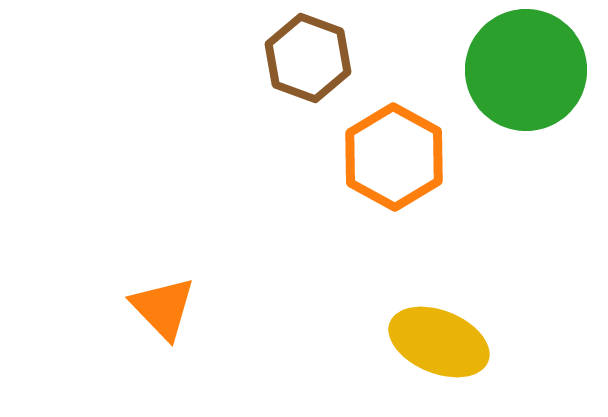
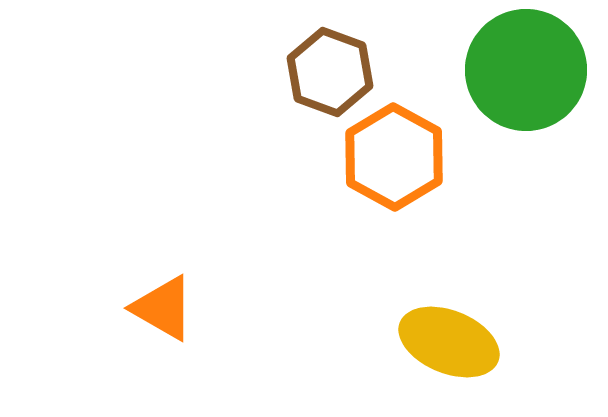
brown hexagon: moved 22 px right, 14 px down
orange triangle: rotated 16 degrees counterclockwise
yellow ellipse: moved 10 px right
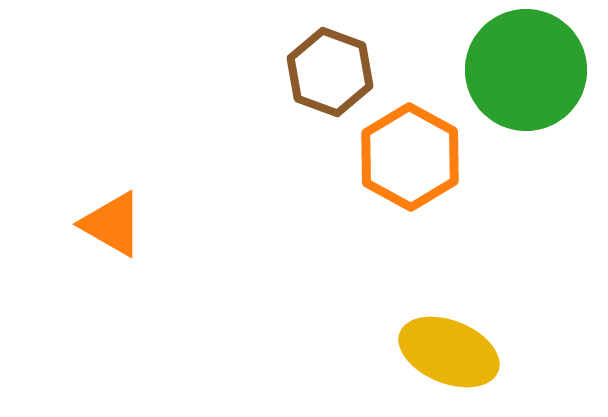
orange hexagon: moved 16 px right
orange triangle: moved 51 px left, 84 px up
yellow ellipse: moved 10 px down
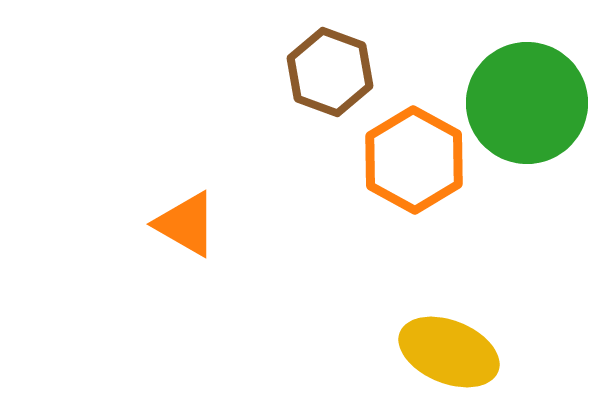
green circle: moved 1 px right, 33 px down
orange hexagon: moved 4 px right, 3 px down
orange triangle: moved 74 px right
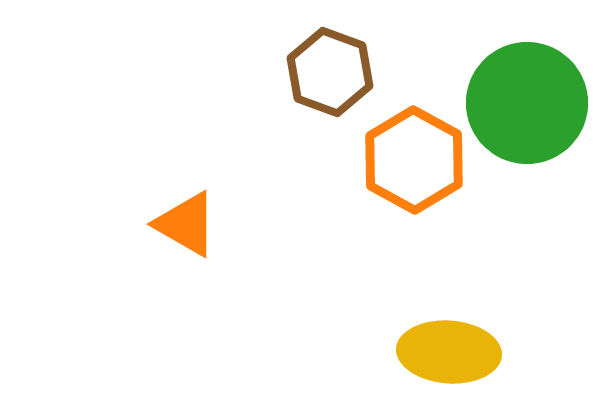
yellow ellipse: rotated 18 degrees counterclockwise
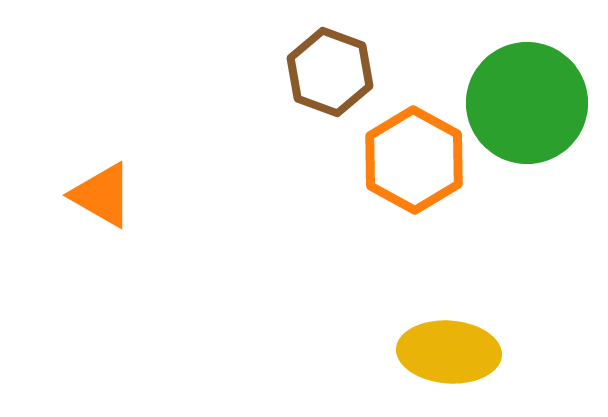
orange triangle: moved 84 px left, 29 px up
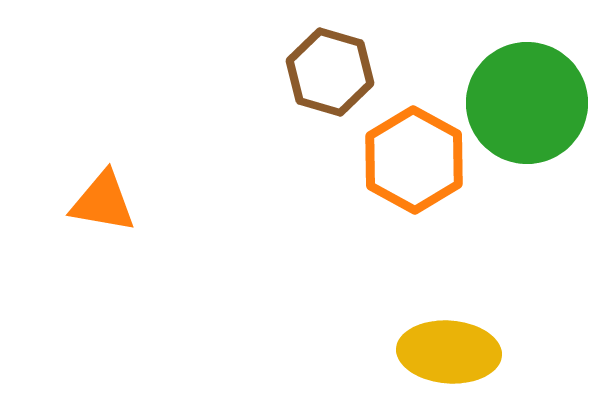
brown hexagon: rotated 4 degrees counterclockwise
orange triangle: moved 1 px right, 7 px down; rotated 20 degrees counterclockwise
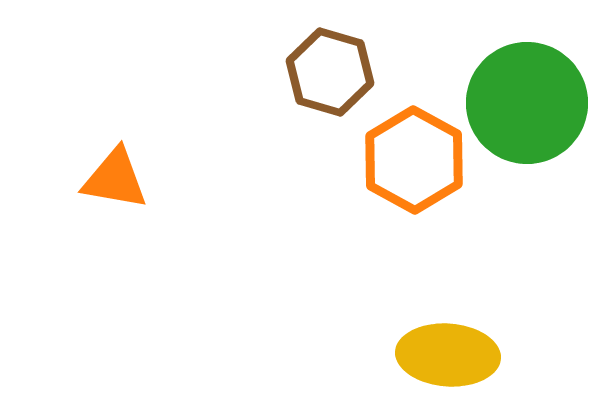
orange triangle: moved 12 px right, 23 px up
yellow ellipse: moved 1 px left, 3 px down
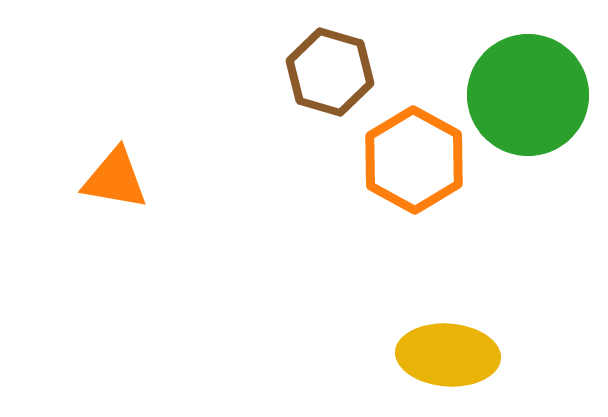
green circle: moved 1 px right, 8 px up
